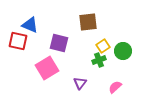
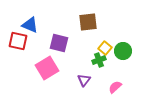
yellow square: moved 2 px right, 2 px down; rotated 16 degrees counterclockwise
purple triangle: moved 4 px right, 3 px up
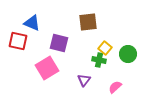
blue triangle: moved 2 px right, 2 px up
green circle: moved 5 px right, 3 px down
green cross: rotated 32 degrees clockwise
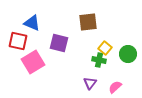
pink square: moved 14 px left, 6 px up
purple triangle: moved 6 px right, 3 px down
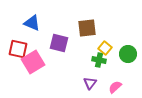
brown square: moved 1 px left, 6 px down
red square: moved 8 px down
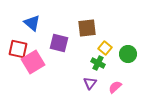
blue triangle: rotated 18 degrees clockwise
green cross: moved 1 px left, 3 px down; rotated 16 degrees clockwise
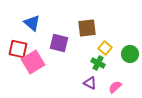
green circle: moved 2 px right
purple triangle: rotated 40 degrees counterclockwise
